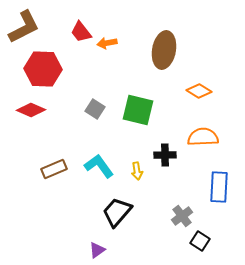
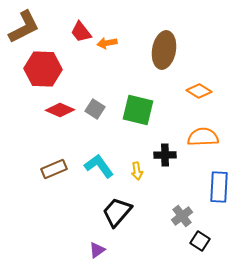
red diamond: moved 29 px right
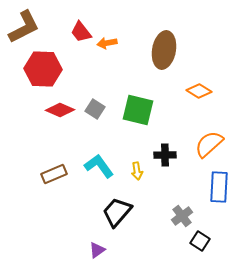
orange semicircle: moved 6 px right, 7 px down; rotated 40 degrees counterclockwise
brown rectangle: moved 5 px down
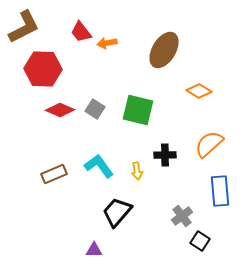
brown ellipse: rotated 21 degrees clockwise
blue rectangle: moved 1 px right, 4 px down; rotated 8 degrees counterclockwise
purple triangle: moved 3 px left; rotated 36 degrees clockwise
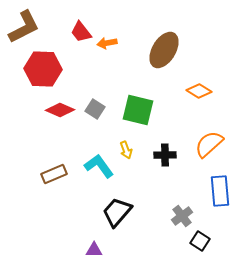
yellow arrow: moved 11 px left, 21 px up; rotated 12 degrees counterclockwise
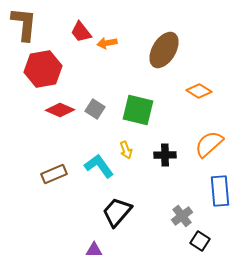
brown L-shape: moved 3 px up; rotated 57 degrees counterclockwise
red hexagon: rotated 12 degrees counterclockwise
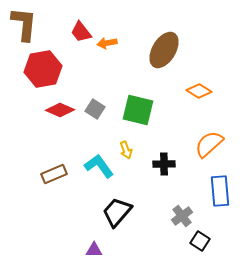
black cross: moved 1 px left, 9 px down
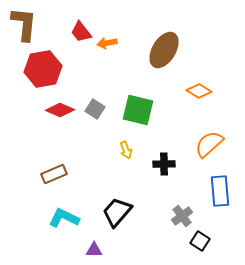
cyan L-shape: moved 35 px left, 52 px down; rotated 28 degrees counterclockwise
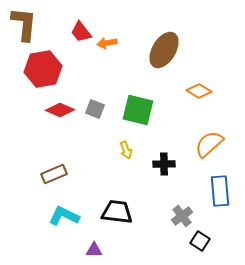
gray square: rotated 12 degrees counterclockwise
black trapezoid: rotated 56 degrees clockwise
cyan L-shape: moved 2 px up
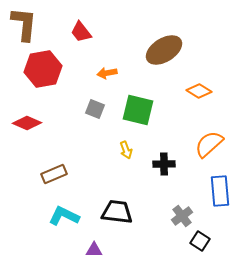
orange arrow: moved 30 px down
brown ellipse: rotated 27 degrees clockwise
red diamond: moved 33 px left, 13 px down
